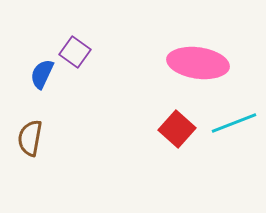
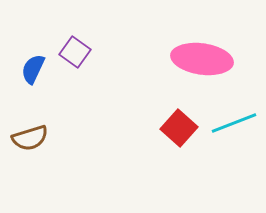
pink ellipse: moved 4 px right, 4 px up
blue semicircle: moved 9 px left, 5 px up
red square: moved 2 px right, 1 px up
brown semicircle: rotated 117 degrees counterclockwise
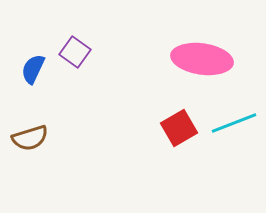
red square: rotated 18 degrees clockwise
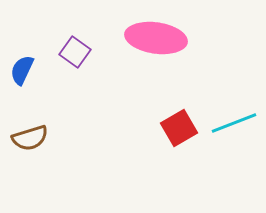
pink ellipse: moved 46 px left, 21 px up
blue semicircle: moved 11 px left, 1 px down
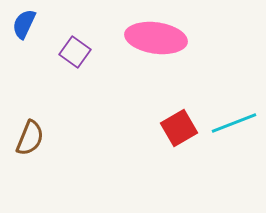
blue semicircle: moved 2 px right, 46 px up
brown semicircle: rotated 51 degrees counterclockwise
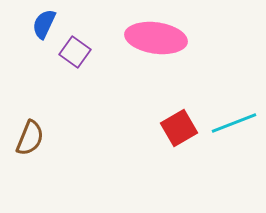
blue semicircle: moved 20 px right
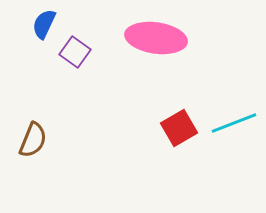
brown semicircle: moved 3 px right, 2 px down
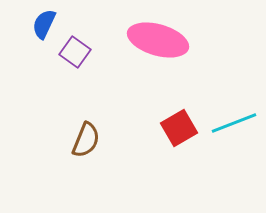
pink ellipse: moved 2 px right, 2 px down; rotated 8 degrees clockwise
brown semicircle: moved 53 px right
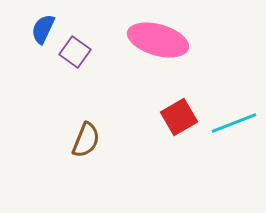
blue semicircle: moved 1 px left, 5 px down
red square: moved 11 px up
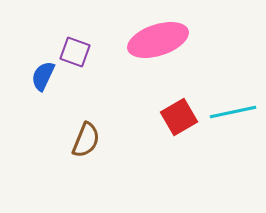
blue semicircle: moved 47 px down
pink ellipse: rotated 34 degrees counterclockwise
purple square: rotated 16 degrees counterclockwise
cyan line: moved 1 px left, 11 px up; rotated 9 degrees clockwise
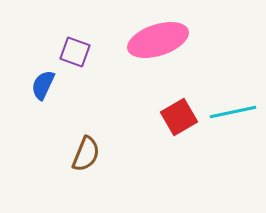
blue semicircle: moved 9 px down
brown semicircle: moved 14 px down
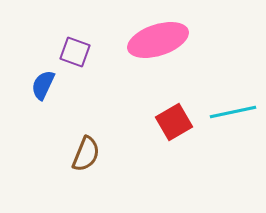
red square: moved 5 px left, 5 px down
